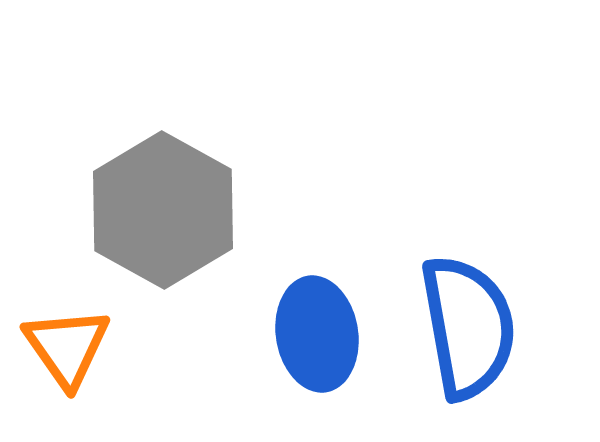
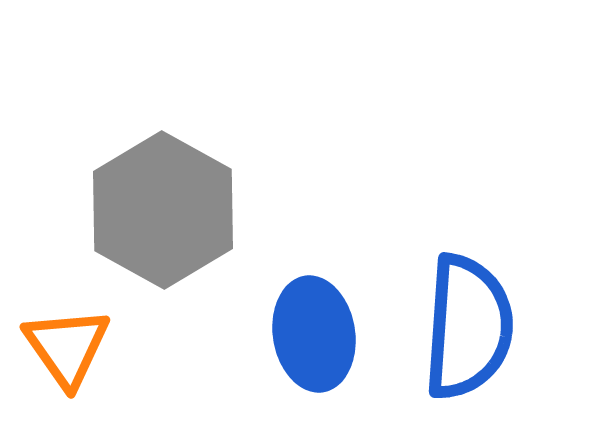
blue semicircle: rotated 14 degrees clockwise
blue ellipse: moved 3 px left
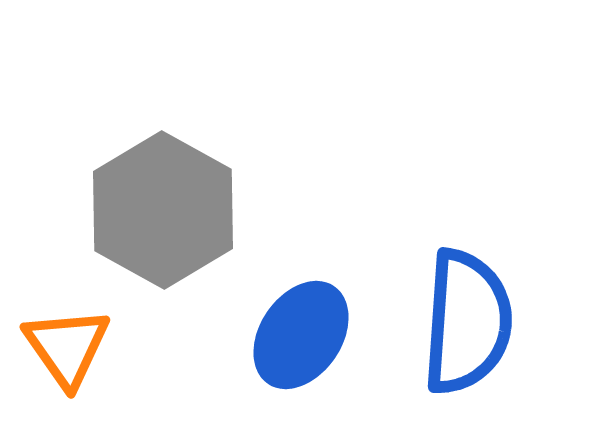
blue semicircle: moved 1 px left, 5 px up
blue ellipse: moved 13 px left, 1 px down; rotated 43 degrees clockwise
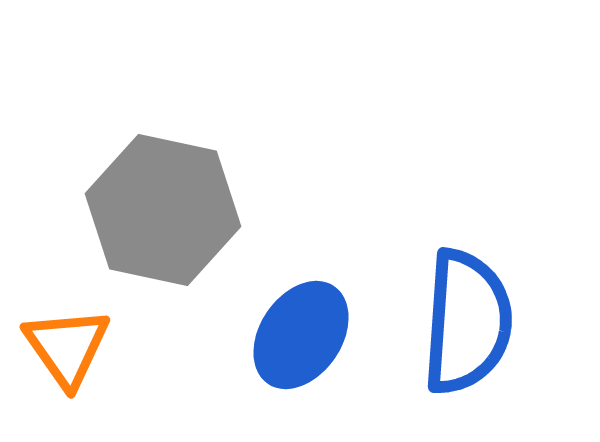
gray hexagon: rotated 17 degrees counterclockwise
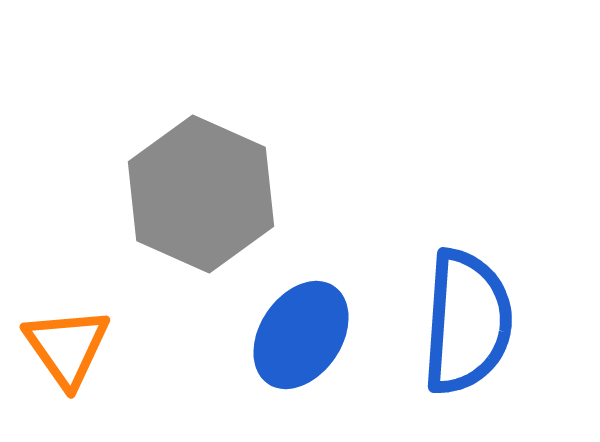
gray hexagon: moved 38 px right, 16 px up; rotated 12 degrees clockwise
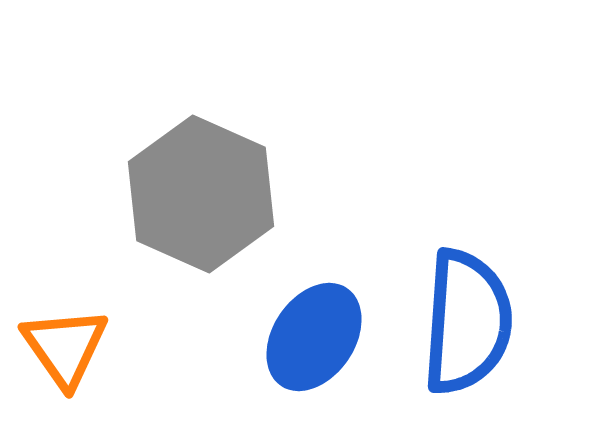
blue ellipse: moved 13 px right, 2 px down
orange triangle: moved 2 px left
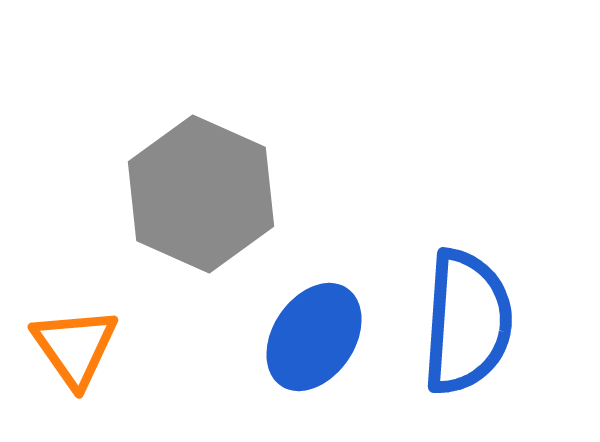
orange triangle: moved 10 px right
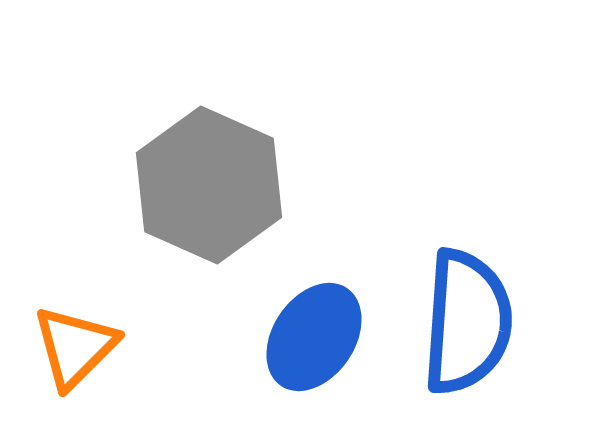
gray hexagon: moved 8 px right, 9 px up
orange triangle: rotated 20 degrees clockwise
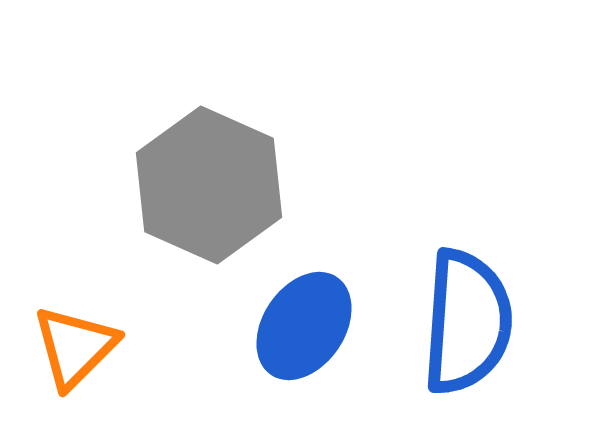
blue ellipse: moved 10 px left, 11 px up
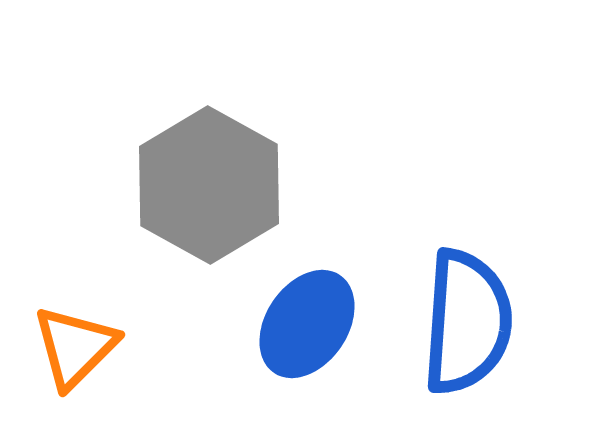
gray hexagon: rotated 5 degrees clockwise
blue ellipse: moved 3 px right, 2 px up
